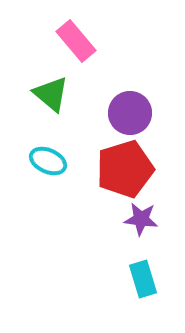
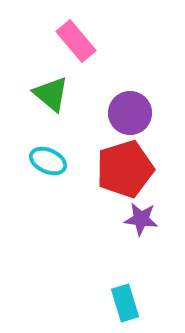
cyan rectangle: moved 18 px left, 24 px down
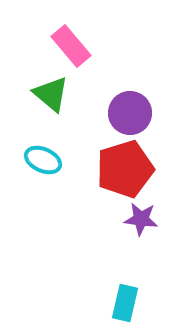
pink rectangle: moved 5 px left, 5 px down
cyan ellipse: moved 5 px left, 1 px up
cyan rectangle: rotated 30 degrees clockwise
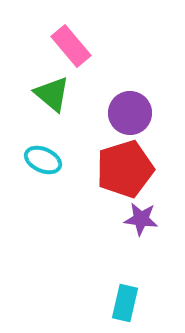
green triangle: moved 1 px right
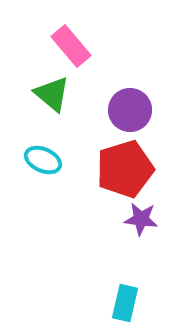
purple circle: moved 3 px up
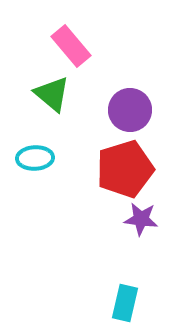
cyan ellipse: moved 8 px left, 2 px up; rotated 27 degrees counterclockwise
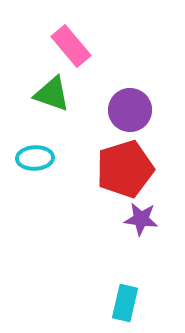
green triangle: rotated 21 degrees counterclockwise
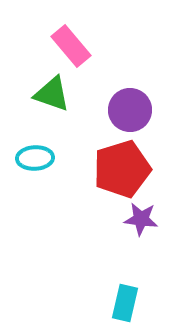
red pentagon: moved 3 px left
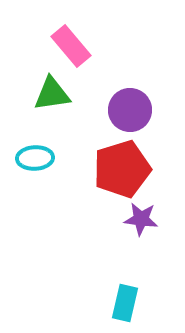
green triangle: rotated 27 degrees counterclockwise
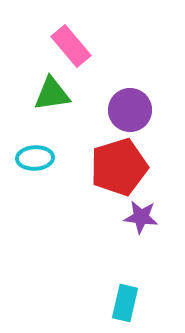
red pentagon: moved 3 px left, 2 px up
purple star: moved 2 px up
